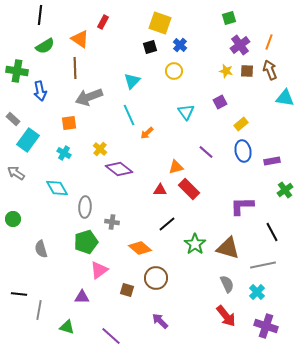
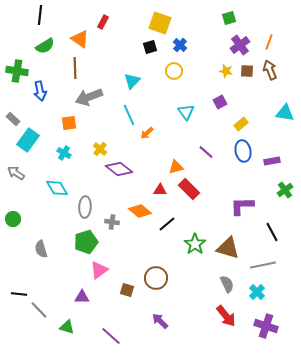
cyan triangle at (285, 98): moved 15 px down
orange diamond at (140, 248): moved 37 px up
gray line at (39, 310): rotated 54 degrees counterclockwise
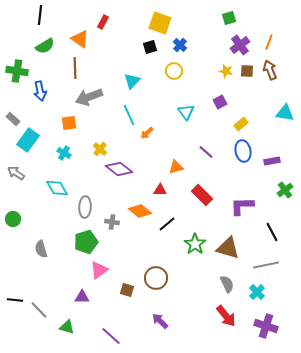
red rectangle at (189, 189): moved 13 px right, 6 px down
gray line at (263, 265): moved 3 px right
black line at (19, 294): moved 4 px left, 6 px down
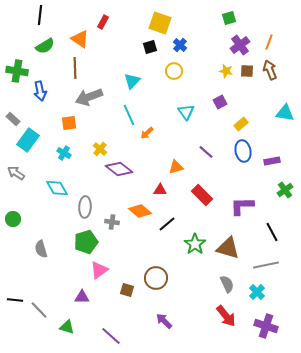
purple arrow at (160, 321): moved 4 px right
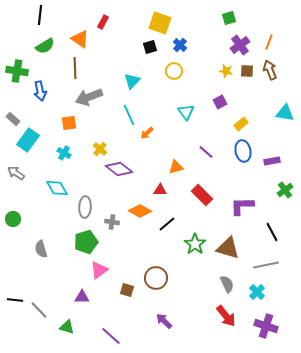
orange diamond at (140, 211): rotated 10 degrees counterclockwise
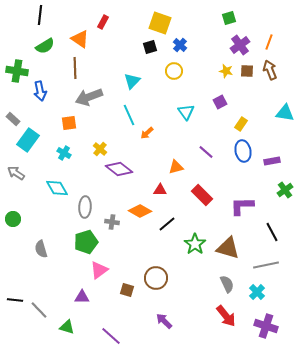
yellow rectangle at (241, 124): rotated 16 degrees counterclockwise
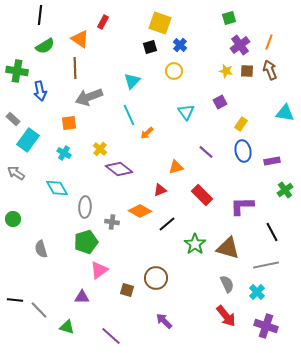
red triangle at (160, 190): rotated 24 degrees counterclockwise
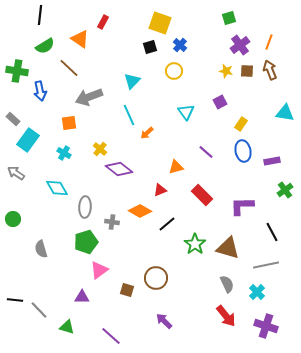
brown line at (75, 68): moved 6 px left; rotated 45 degrees counterclockwise
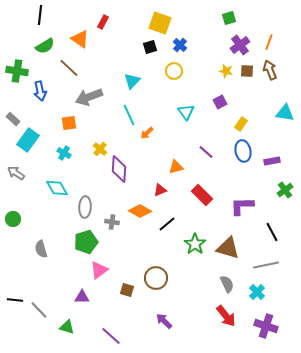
purple diamond at (119, 169): rotated 56 degrees clockwise
